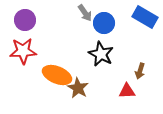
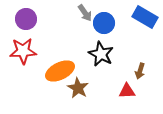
purple circle: moved 1 px right, 1 px up
orange ellipse: moved 3 px right, 4 px up; rotated 48 degrees counterclockwise
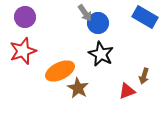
purple circle: moved 1 px left, 2 px up
blue circle: moved 6 px left
red star: rotated 16 degrees counterclockwise
brown arrow: moved 4 px right, 5 px down
red triangle: rotated 18 degrees counterclockwise
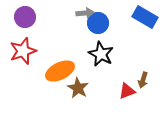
gray arrow: rotated 60 degrees counterclockwise
brown arrow: moved 1 px left, 4 px down
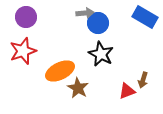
purple circle: moved 1 px right
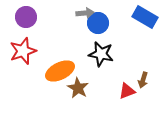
black star: rotated 15 degrees counterclockwise
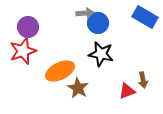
purple circle: moved 2 px right, 10 px down
brown arrow: rotated 28 degrees counterclockwise
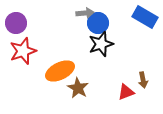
purple circle: moved 12 px left, 4 px up
black star: moved 10 px up; rotated 30 degrees counterclockwise
red triangle: moved 1 px left, 1 px down
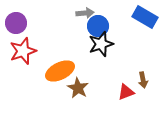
blue circle: moved 3 px down
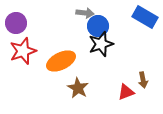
gray arrow: rotated 12 degrees clockwise
orange ellipse: moved 1 px right, 10 px up
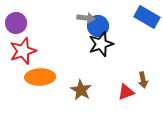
gray arrow: moved 1 px right, 5 px down
blue rectangle: moved 2 px right
orange ellipse: moved 21 px left, 16 px down; rotated 24 degrees clockwise
brown star: moved 3 px right, 2 px down
